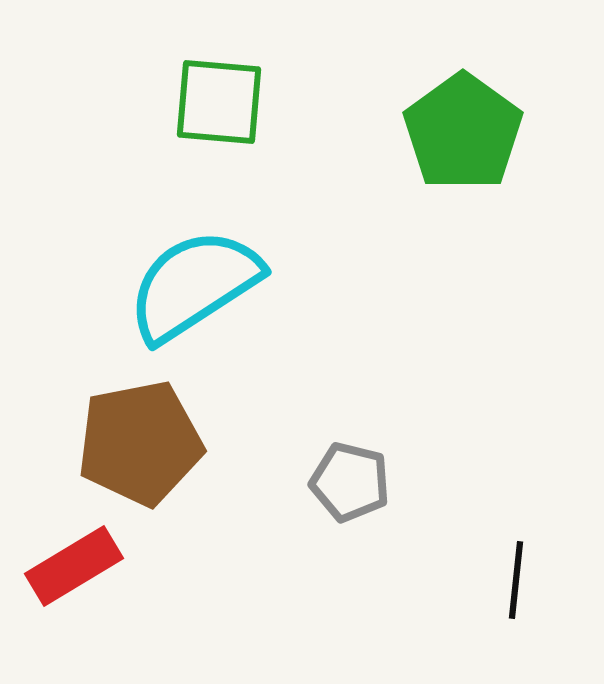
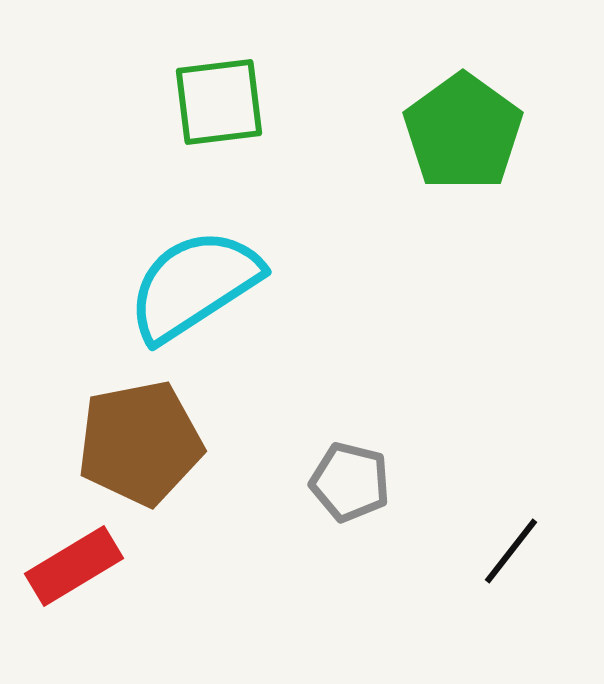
green square: rotated 12 degrees counterclockwise
black line: moved 5 px left, 29 px up; rotated 32 degrees clockwise
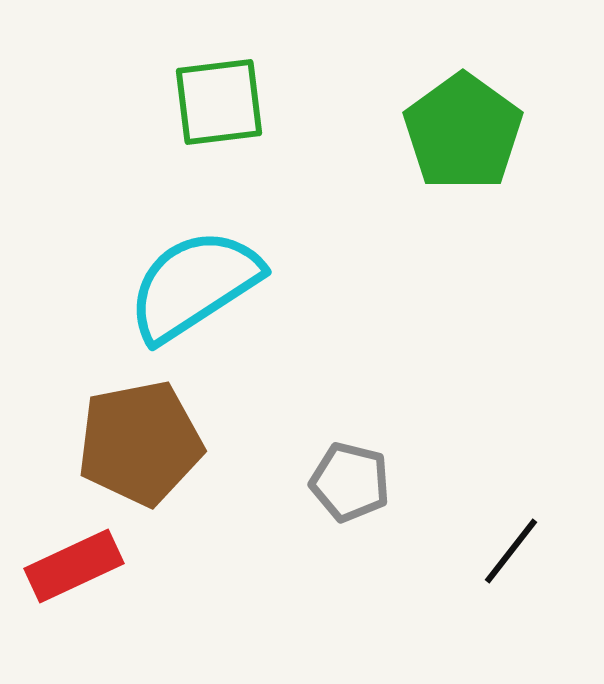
red rectangle: rotated 6 degrees clockwise
